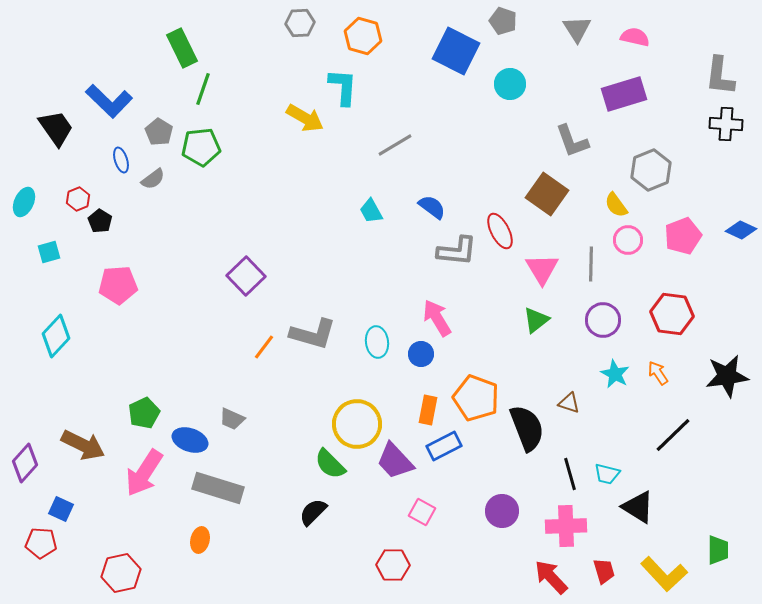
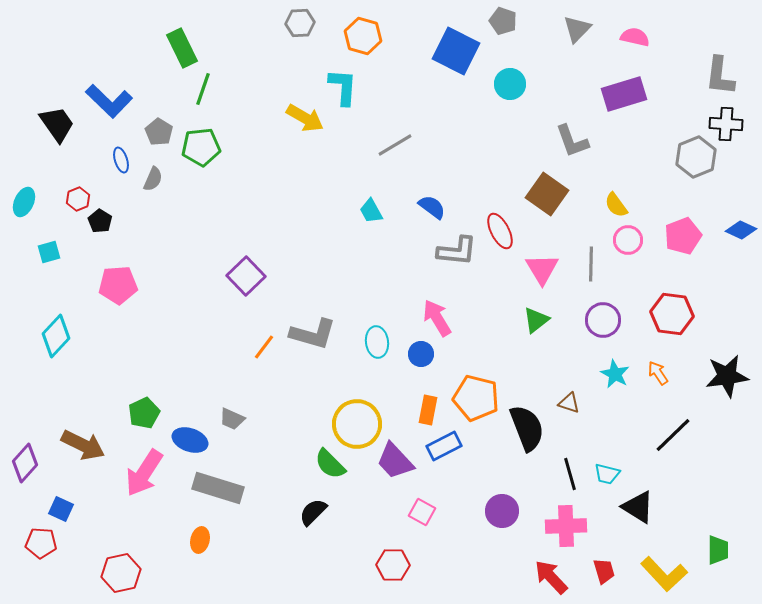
gray triangle at (577, 29): rotated 16 degrees clockwise
black trapezoid at (56, 128): moved 1 px right, 4 px up
gray hexagon at (651, 170): moved 45 px right, 13 px up
gray semicircle at (153, 179): rotated 30 degrees counterclockwise
orange pentagon at (476, 398): rotated 6 degrees counterclockwise
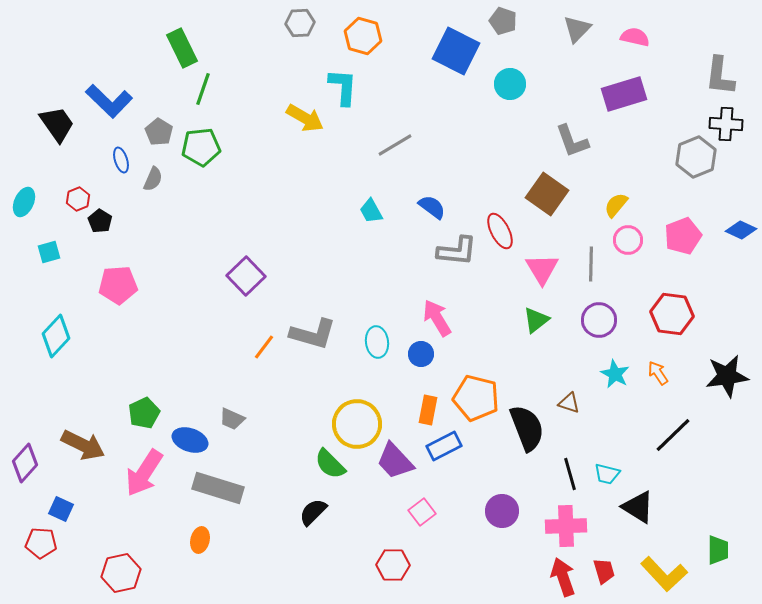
yellow semicircle at (616, 205): rotated 76 degrees clockwise
purple circle at (603, 320): moved 4 px left
pink square at (422, 512): rotated 24 degrees clockwise
red arrow at (551, 577): moved 12 px right; rotated 24 degrees clockwise
